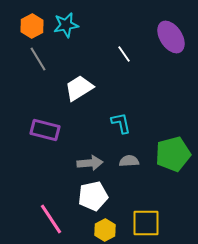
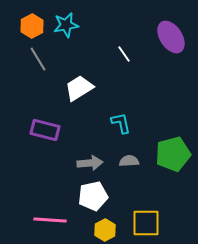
pink line: moved 1 px left, 1 px down; rotated 52 degrees counterclockwise
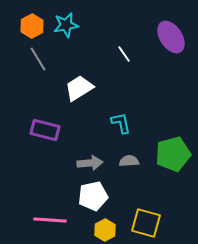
yellow square: rotated 16 degrees clockwise
